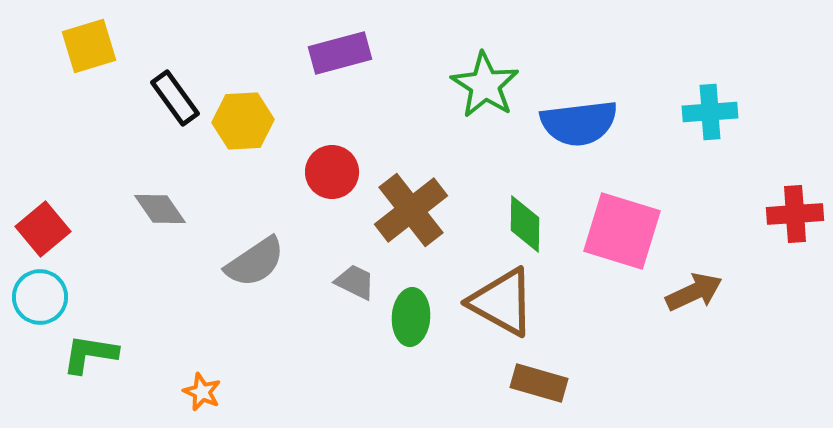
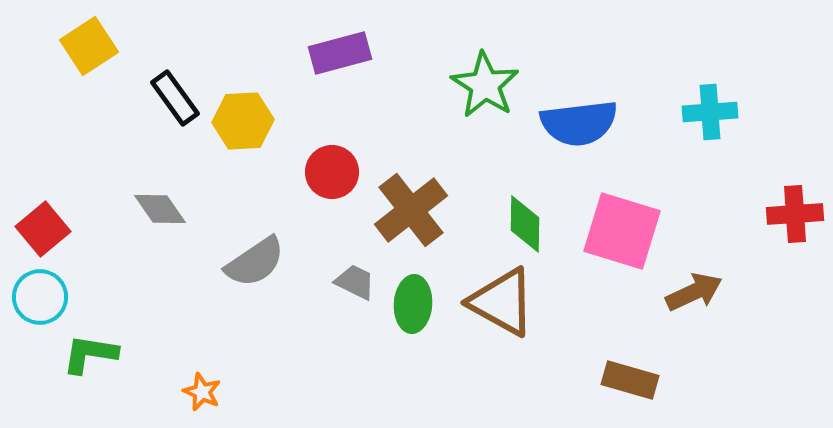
yellow square: rotated 16 degrees counterclockwise
green ellipse: moved 2 px right, 13 px up
brown rectangle: moved 91 px right, 3 px up
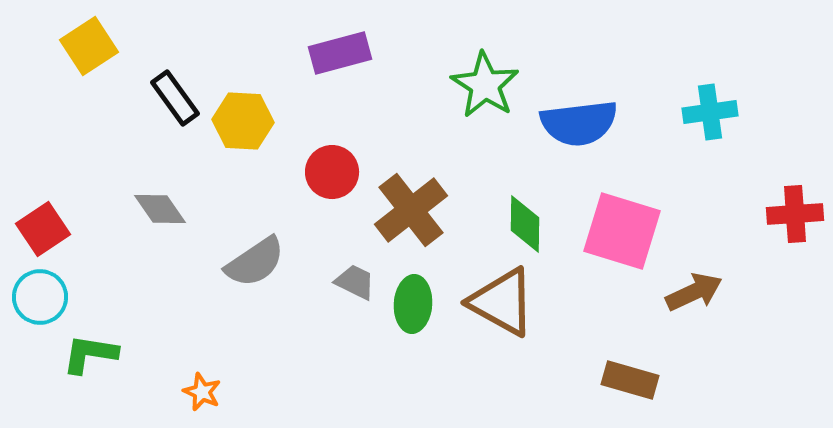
cyan cross: rotated 4 degrees counterclockwise
yellow hexagon: rotated 6 degrees clockwise
red square: rotated 6 degrees clockwise
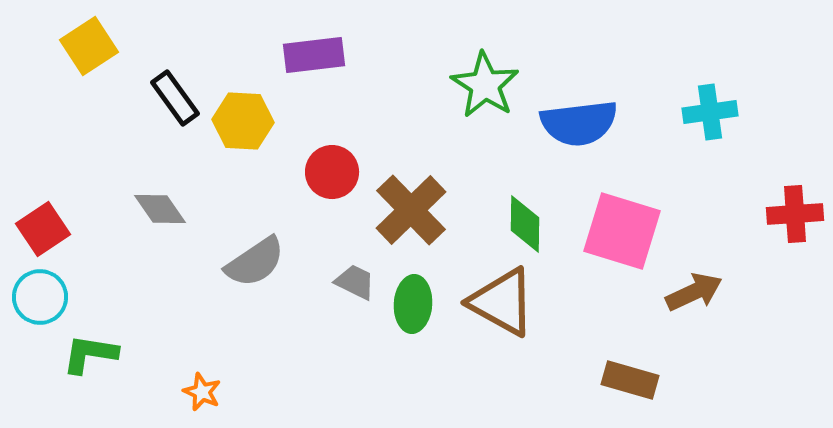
purple rectangle: moved 26 px left, 2 px down; rotated 8 degrees clockwise
brown cross: rotated 6 degrees counterclockwise
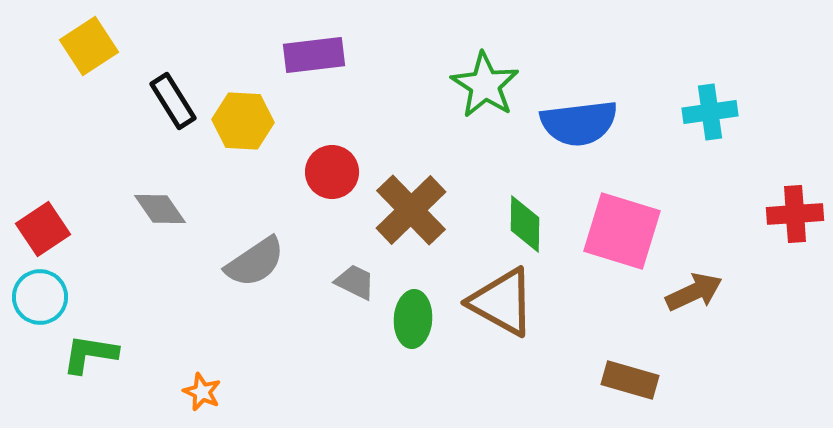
black rectangle: moved 2 px left, 3 px down; rotated 4 degrees clockwise
green ellipse: moved 15 px down
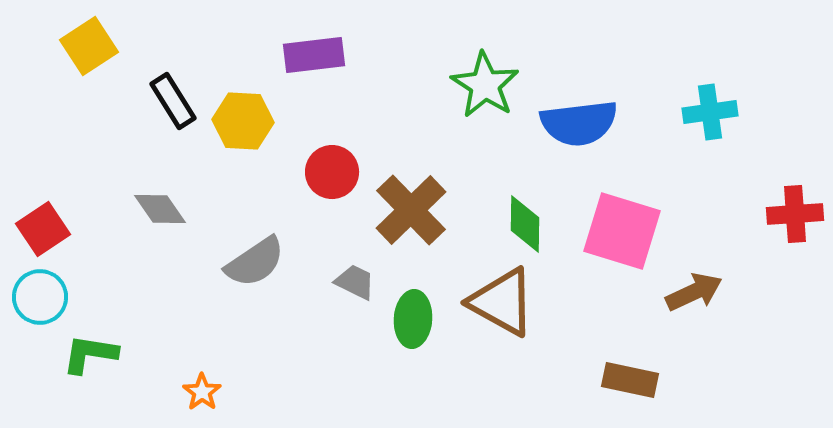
brown rectangle: rotated 4 degrees counterclockwise
orange star: rotated 12 degrees clockwise
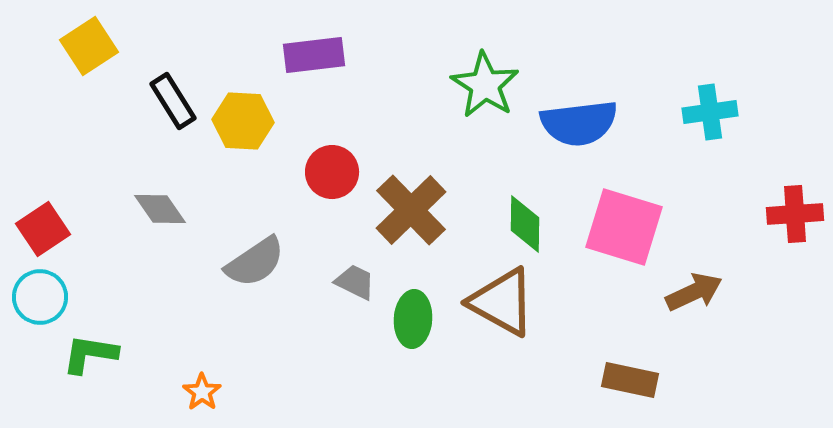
pink square: moved 2 px right, 4 px up
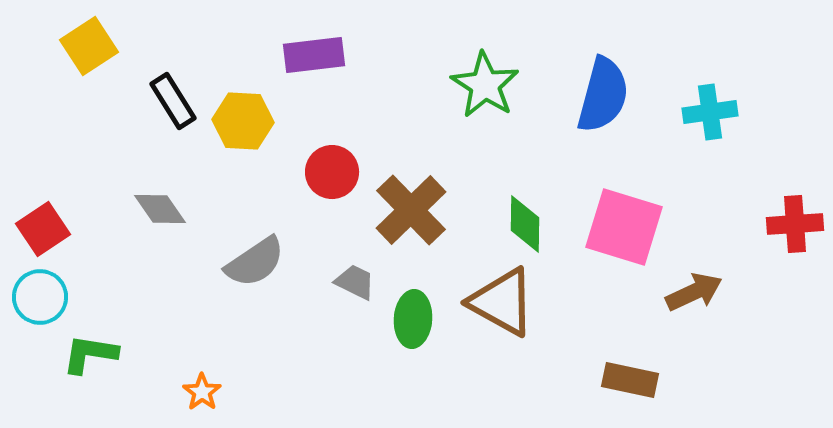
blue semicircle: moved 24 px right, 28 px up; rotated 68 degrees counterclockwise
red cross: moved 10 px down
